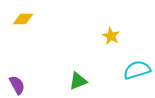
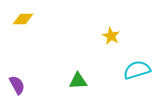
green triangle: rotated 18 degrees clockwise
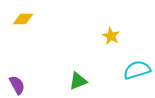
green triangle: rotated 18 degrees counterclockwise
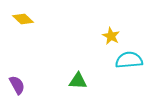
yellow diamond: rotated 45 degrees clockwise
cyan semicircle: moved 8 px left, 10 px up; rotated 12 degrees clockwise
green triangle: rotated 24 degrees clockwise
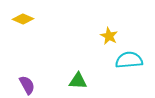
yellow diamond: rotated 20 degrees counterclockwise
yellow star: moved 2 px left
purple semicircle: moved 10 px right
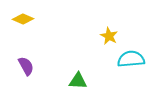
cyan semicircle: moved 2 px right, 1 px up
purple semicircle: moved 1 px left, 19 px up
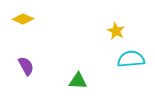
yellow star: moved 7 px right, 5 px up
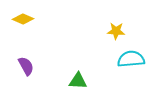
yellow star: rotated 24 degrees counterclockwise
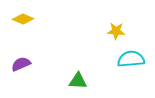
purple semicircle: moved 5 px left, 2 px up; rotated 84 degrees counterclockwise
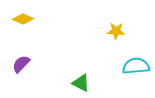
cyan semicircle: moved 5 px right, 7 px down
purple semicircle: rotated 24 degrees counterclockwise
green triangle: moved 3 px right, 2 px down; rotated 24 degrees clockwise
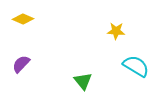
cyan semicircle: rotated 36 degrees clockwise
green triangle: moved 2 px right, 2 px up; rotated 24 degrees clockwise
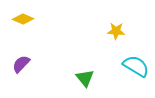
green triangle: moved 2 px right, 3 px up
